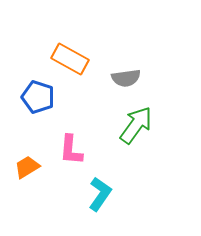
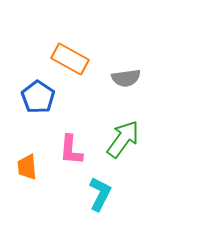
blue pentagon: rotated 16 degrees clockwise
green arrow: moved 13 px left, 14 px down
orange trapezoid: rotated 64 degrees counterclockwise
cyan L-shape: rotated 8 degrees counterclockwise
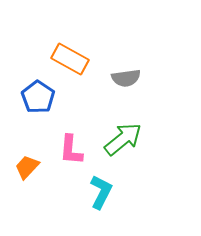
green arrow: rotated 15 degrees clockwise
orange trapezoid: rotated 48 degrees clockwise
cyan L-shape: moved 1 px right, 2 px up
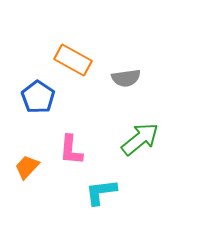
orange rectangle: moved 3 px right, 1 px down
green arrow: moved 17 px right
cyan L-shape: rotated 124 degrees counterclockwise
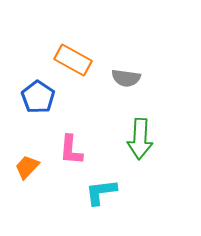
gray semicircle: rotated 16 degrees clockwise
green arrow: rotated 132 degrees clockwise
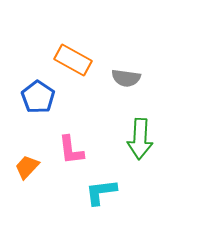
pink L-shape: rotated 12 degrees counterclockwise
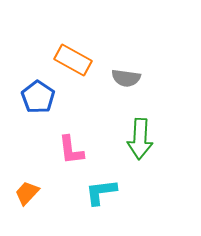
orange trapezoid: moved 26 px down
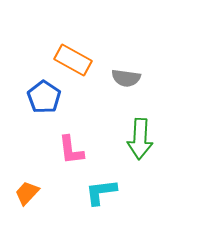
blue pentagon: moved 6 px right
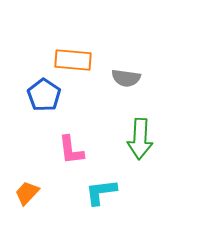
orange rectangle: rotated 24 degrees counterclockwise
blue pentagon: moved 2 px up
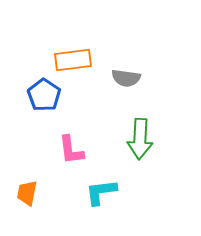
orange rectangle: rotated 12 degrees counterclockwise
orange trapezoid: rotated 32 degrees counterclockwise
